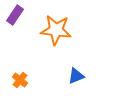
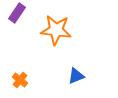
purple rectangle: moved 2 px right, 2 px up
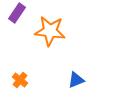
orange star: moved 6 px left, 1 px down
blue triangle: moved 4 px down
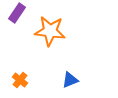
blue triangle: moved 6 px left
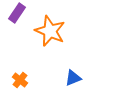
orange star: rotated 16 degrees clockwise
blue triangle: moved 3 px right, 2 px up
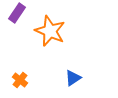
blue triangle: rotated 12 degrees counterclockwise
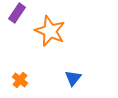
blue triangle: rotated 18 degrees counterclockwise
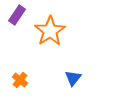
purple rectangle: moved 2 px down
orange star: rotated 16 degrees clockwise
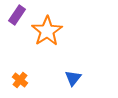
orange star: moved 3 px left
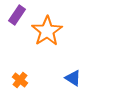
blue triangle: rotated 36 degrees counterclockwise
